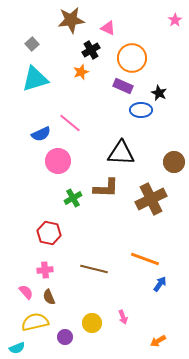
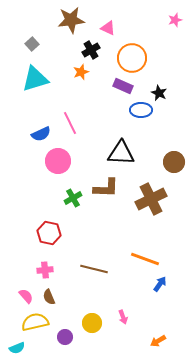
pink star: rotated 16 degrees clockwise
pink line: rotated 25 degrees clockwise
pink semicircle: moved 4 px down
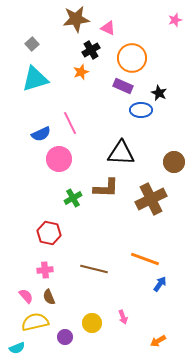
brown star: moved 5 px right, 1 px up
pink circle: moved 1 px right, 2 px up
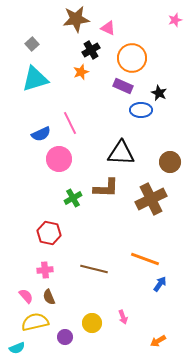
brown circle: moved 4 px left
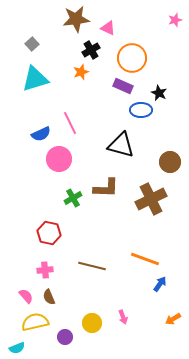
black triangle: moved 8 px up; rotated 12 degrees clockwise
brown line: moved 2 px left, 3 px up
orange arrow: moved 15 px right, 22 px up
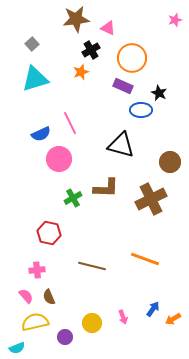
pink cross: moved 8 px left
blue arrow: moved 7 px left, 25 px down
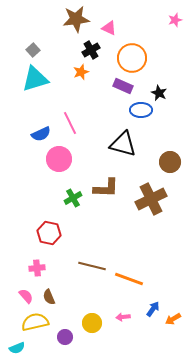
pink triangle: moved 1 px right
gray square: moved 1 px right, 6 px down
black triangle: moved 2 px right, 1 px up
orange line: moved 16 px left, 20 px down
pink cross: moved 2 px up
pink arrow: rotated 104 degrees clockwise
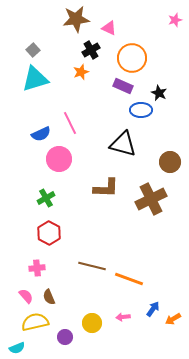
green cross: moved 27 px left
red hexagon: rotated 15 degrees clockwise
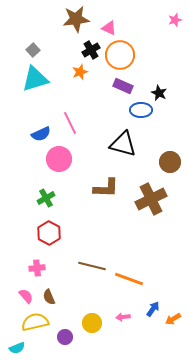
orange circle: moved 12 px left, 3 px up
orange star: moved 1 px left
